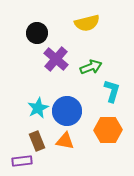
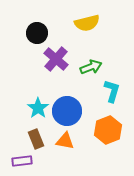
cyan star: rotated 10 degrees counterclockwise
orange hexagon: rotated 20 degrees counterclockwise
brown rectangle: moved 1 px left, 2 px up
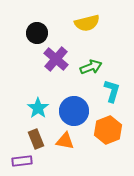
blue circle: moved 7 px right
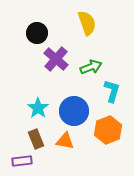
yellow semicircle: rotated 95 degrees counterclockwise
